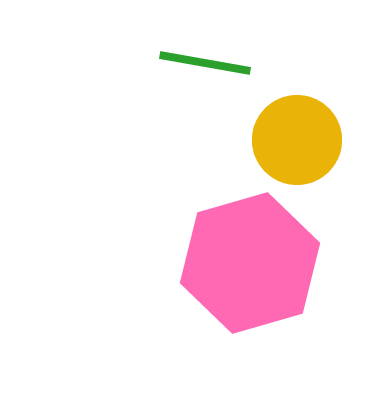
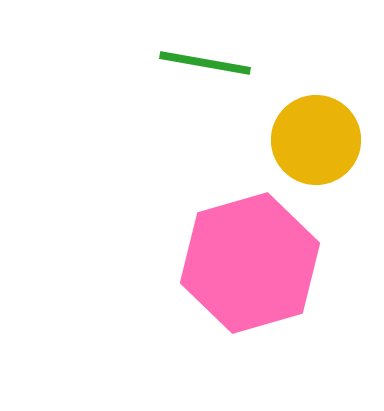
yellow circle: moved 19 px right
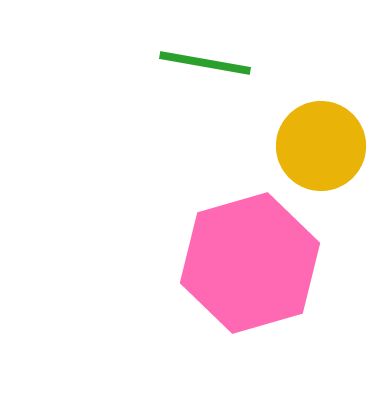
yellow circle: moved 5 px right, 6 px down
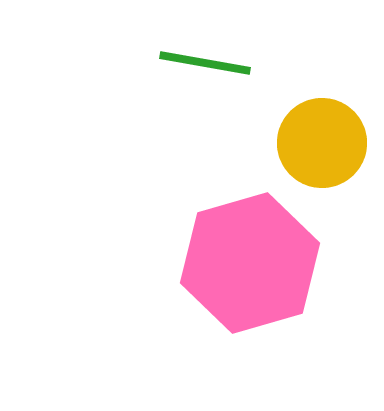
yellow circle: moved 1 px right, 3 px up
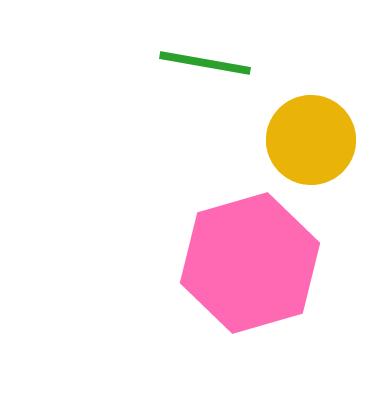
yellow circle: moved 11 px left, 3 px up
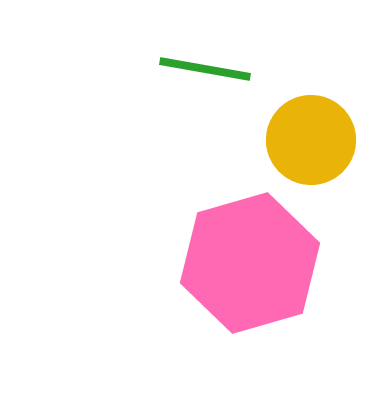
green line: moved 6 px down
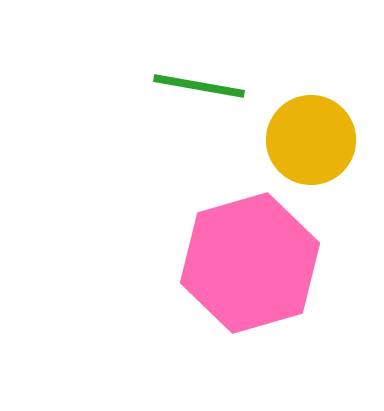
green line: moved 6 px left, 17 px down
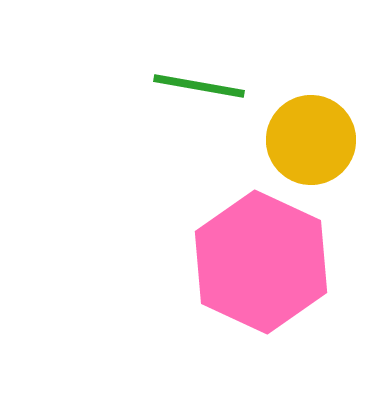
pink hexagon: moved 11 px right, 1 px up; rotated 19 degrees counterclockwise
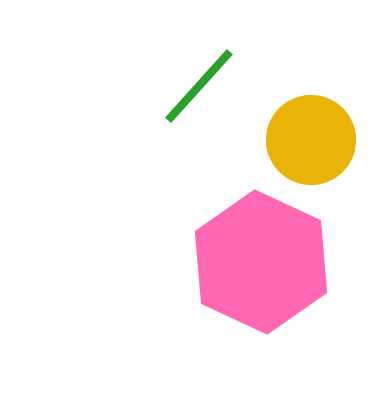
green line: rotated 58 degrees counterclockwise
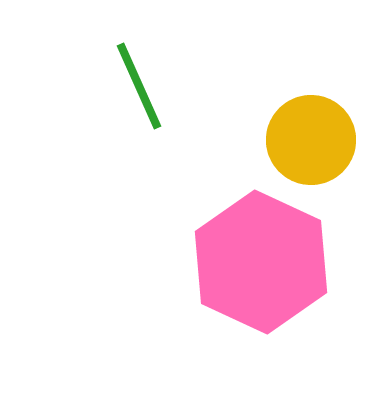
green line: moved 60 px left; rotated 66 degrees counterclockwise
